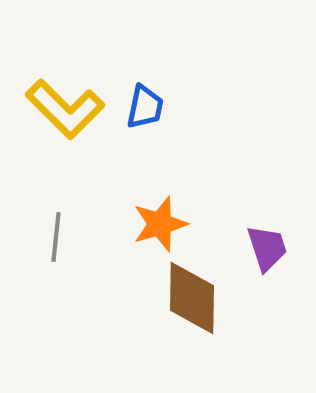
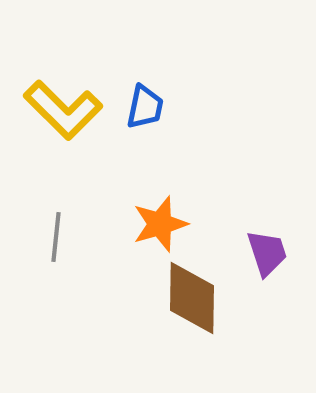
yellow L-shape: moved 2 px left, 1 px down
purple trapezoid: moved 5 px down
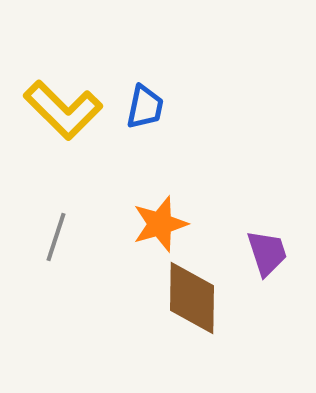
gray line: rotated 12 degrees clockwise
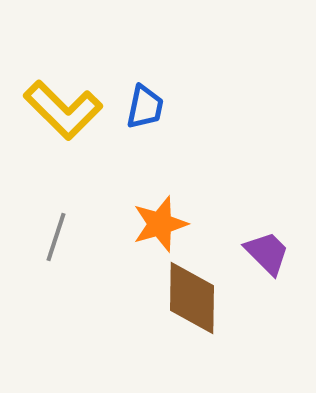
purple trapezoid: rotated 27 degrees counterclockwise
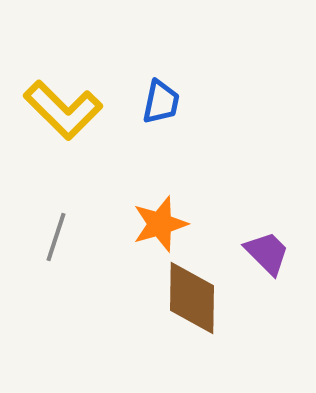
blue trapezoid: moved 16 px right, 5 px up
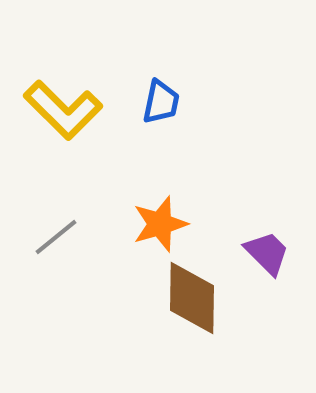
gray line: rotated 33 degrees clockwise
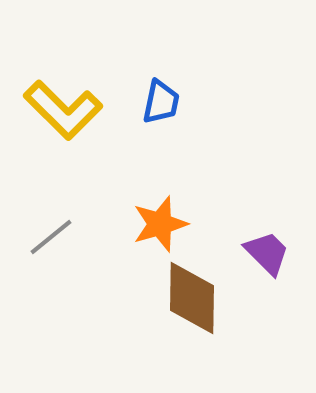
gray line: moved 5 px left
